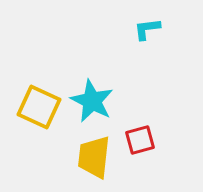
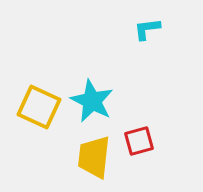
red square: moved 1 px left, 1 px down
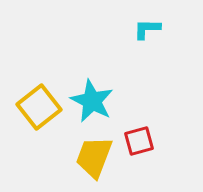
cyan L-shape: rotated 8 degrees clockwise
yellow square: rotated 27 degrees clockwise
yellow trapezoid: rotated 15 degrees clockwise
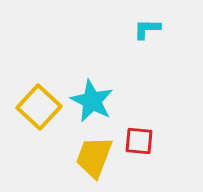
yellow square: rotated 9 degrees counterclockwise
red square: rotated 20 degrees clockwise
